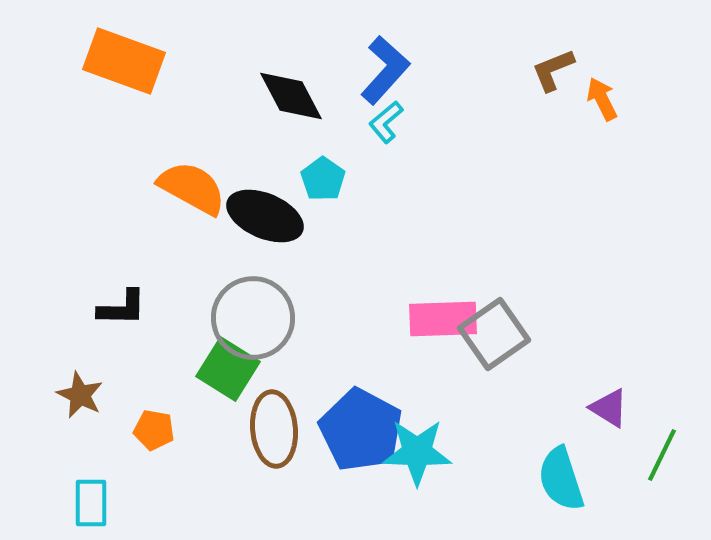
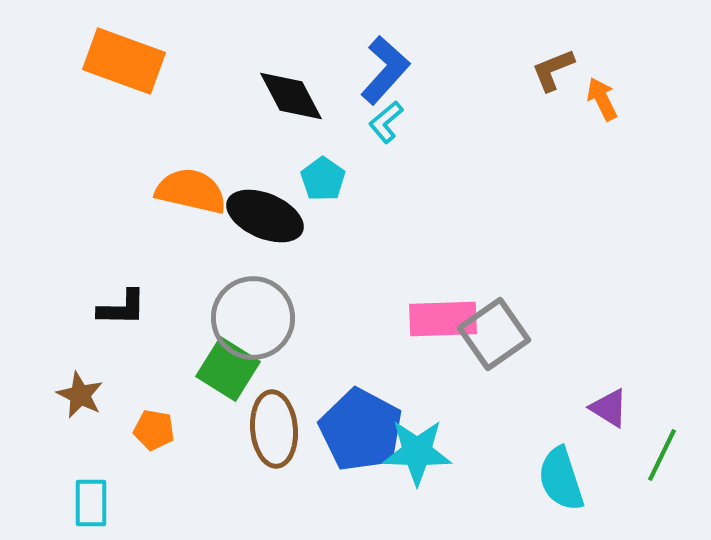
orange semicircle: moved 1 px left, 3 px down; rotated 16 degrees counterclockwise
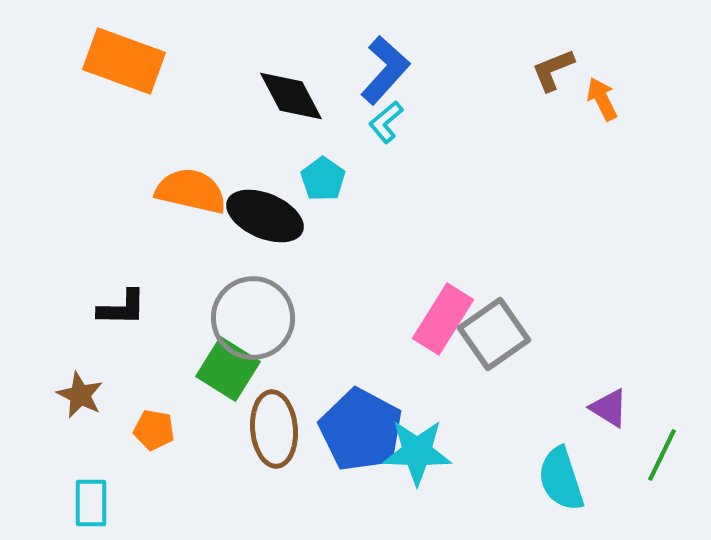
pink rectangle: rotated 56 degrees counterclockwise
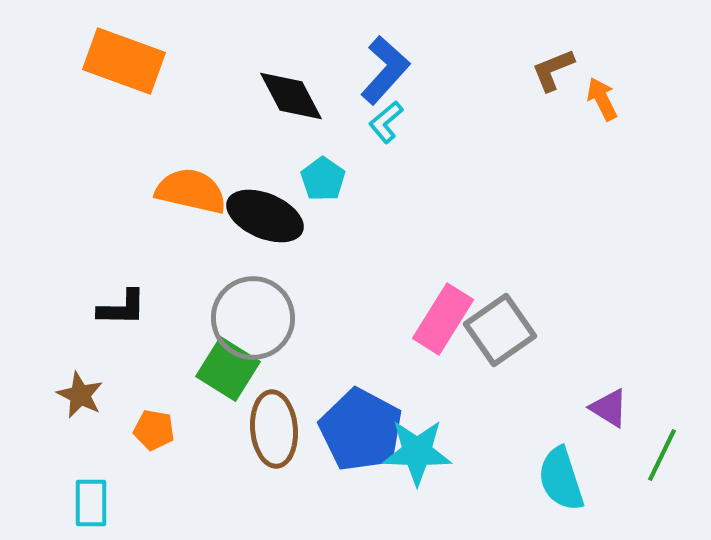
gray square: moved 6 px right, 4 px up
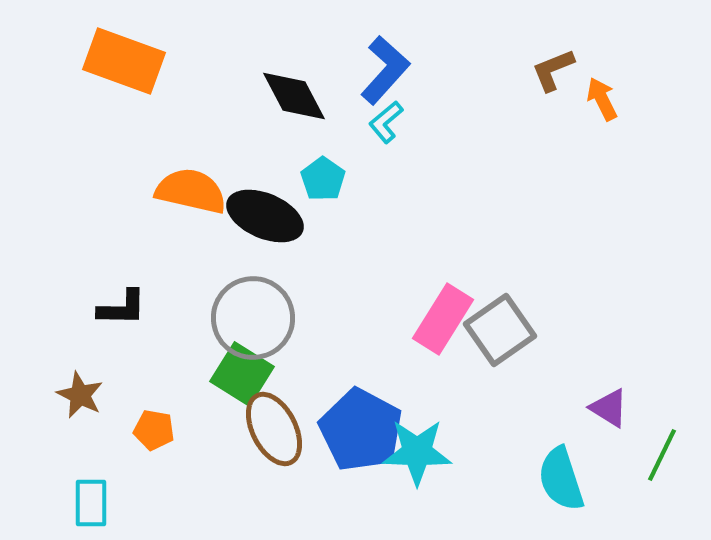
black diamond: moved 3 px right
green square: moved 14 px right, 5 px down
brown ellipse: rotated 22 degrees counterclockwise
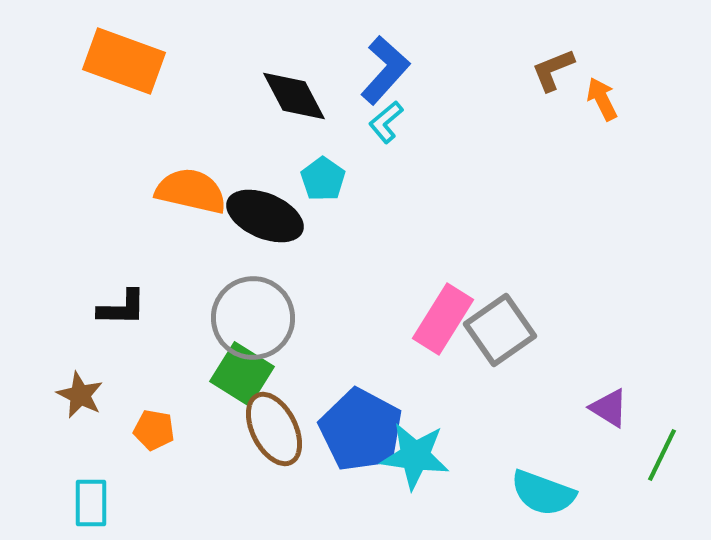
cyan star: moved 2 px left, 4 px down; rotated 6 degrees clockwise
cyan semicircle: moved 18 px left, 14 px down; rotated 52 degrees counterclockwise
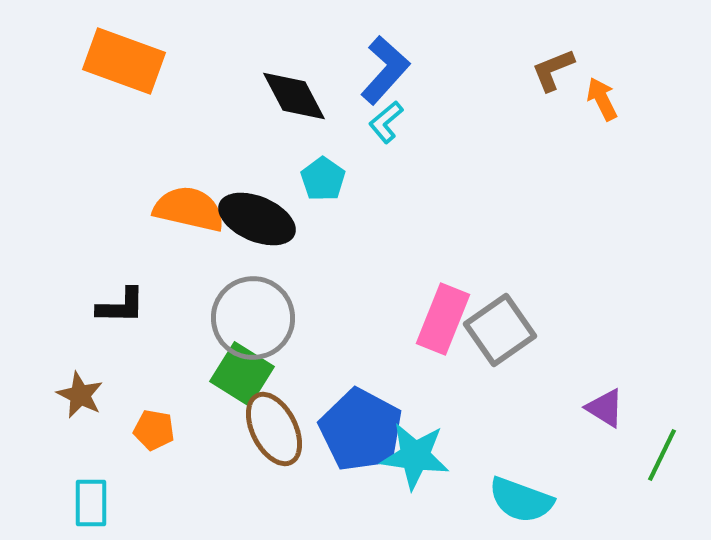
orange semicircle: moved 2 px left, 18 px down
black ellipse: moved 8 px left, 3 px down
black L-shape: moved 1 px left, 2 px up
pink rectangle: rotated 10 degrees counterclockwise
purple triangle: moved 4 px left
cyan semicircle: moved 22 px left, 7 px down
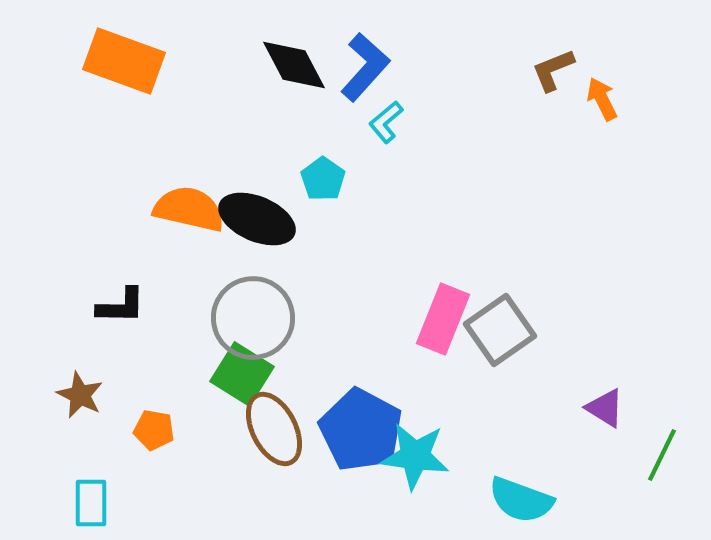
blue L-shape: moved 20 px left, 3 px up
black diamond: moved 31 px up
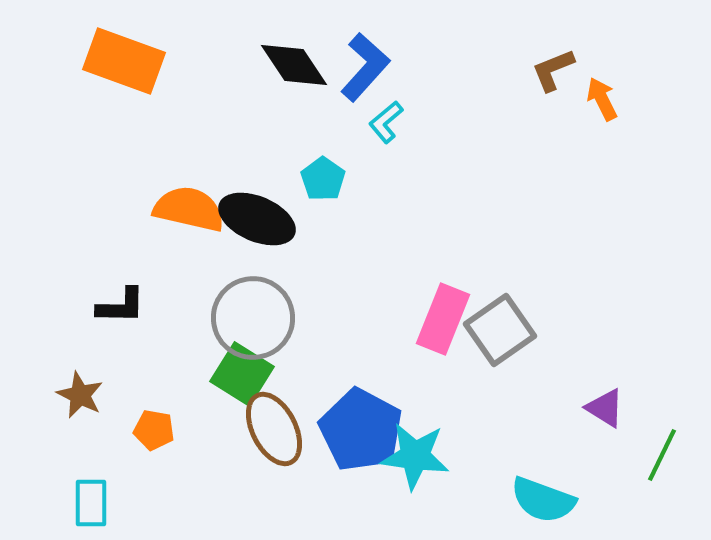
black diamond: rotated 6 degrees counterclockwise
cyan semicircle: moved 22 px right
